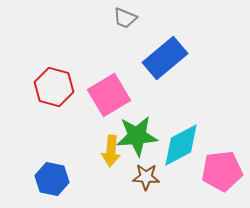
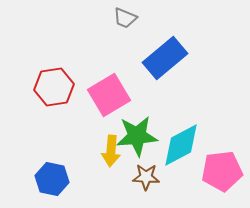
red hexagon: rotated 24 degrees counterclockwise
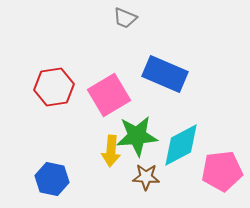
blue rectangle: moved 16 px down; rotated 63 degrees clockwise
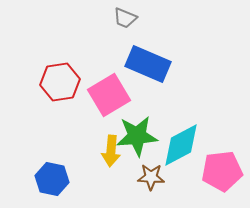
blue rectangle: moved 17 px left, 10 px up
red hexagon: moved 6 px right, 5 px up
brown star: moved 5 px right
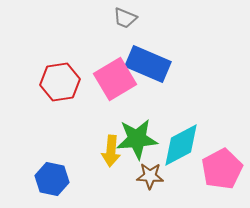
pink square: moved 6 px right, 16 px up
green star: moved 3 px down
pink pentagon: moved 2 px up; rotated 21 degrees counterclockwise
brown star: moved 1 px left, 1 px up
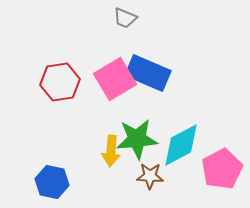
blue rectangle: moved 9 px down
blue hexagon: moved 3 px down
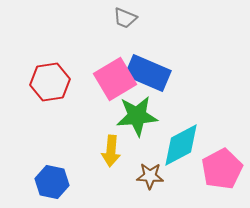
red hexagon: moved 10 px left
green star: moved 23 px up
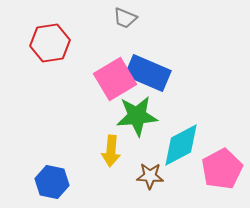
red hexagon: moved 39 px up
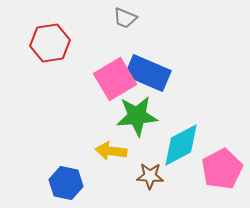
yellow arrow: rotated 92 degrees clockwise
blue hexagon: moved 14 px right, 1 px down
